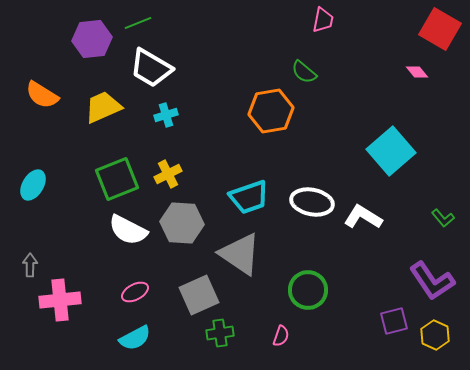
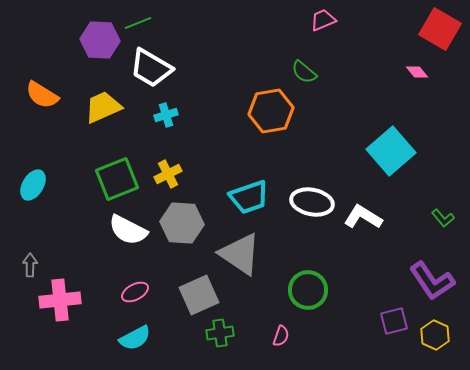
pink trapezoid: rotated 124 degrees counterclockwise
purple hexagon: moved 8 px right, 1 px down; rotated 9 degrees clockwise
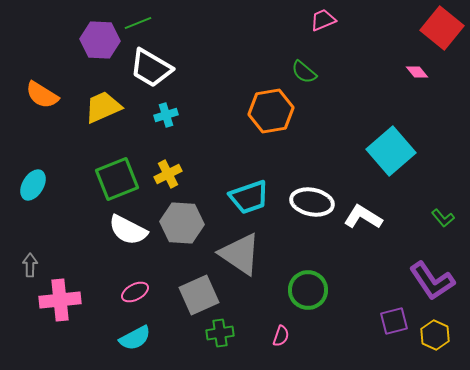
red square: moved 2 px right, 1 px up; rotated 9 degrees clockwise
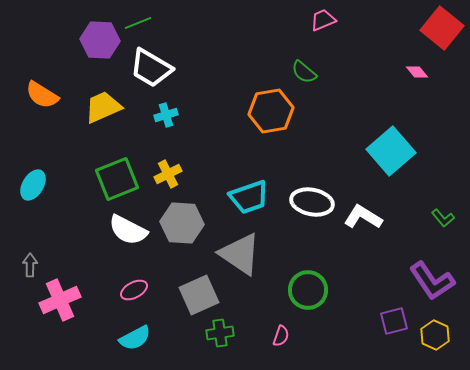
pink ellipse: moved 1 px left, 2 px up
pink cross: rotated 18 degrees counterclockwise
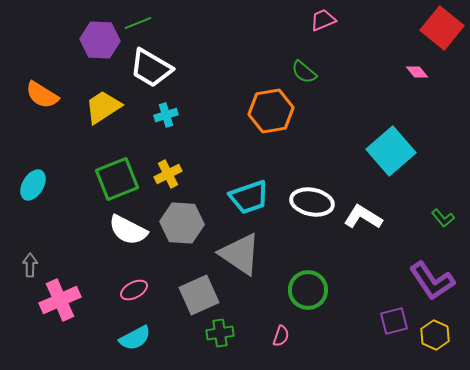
yellow trapezoid: rotated 9 degrees counterclockwise
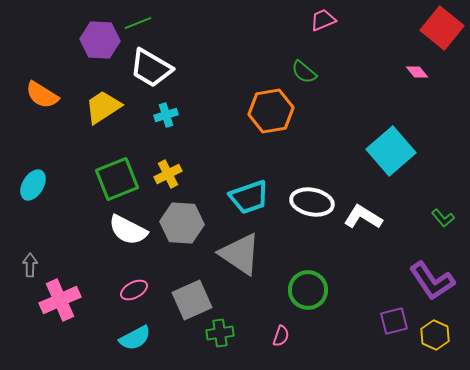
gray square: moved 7 px left, 5 px down
